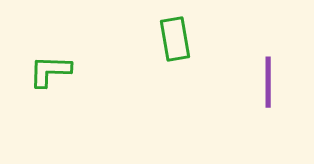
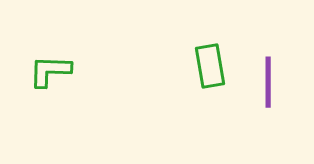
green rectangle: moved 35 px right, 27 px down
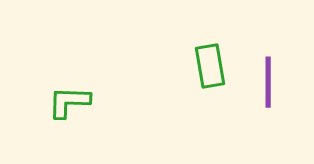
green L-shape: moved 19 px right, 31 px down
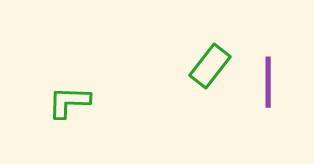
green rectangle: rotated 48 degrees clockwise
